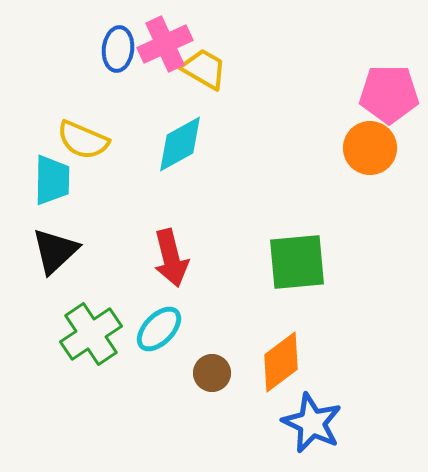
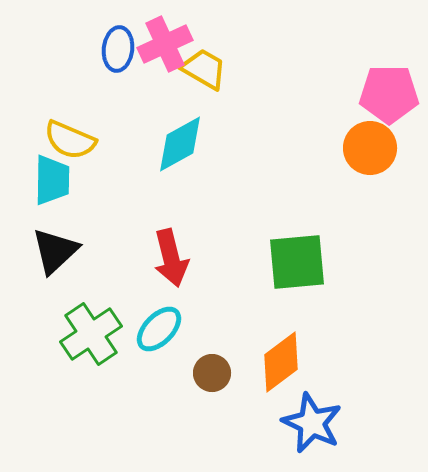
yellow semicircle: moved 13 px left
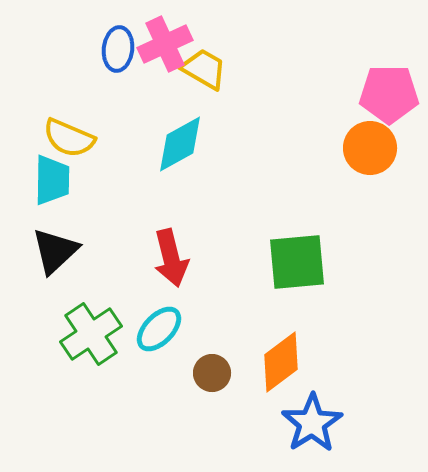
yellow semicircle: moved 1 px left, 2 px up
blue star: rotated 14 degrees clockwise
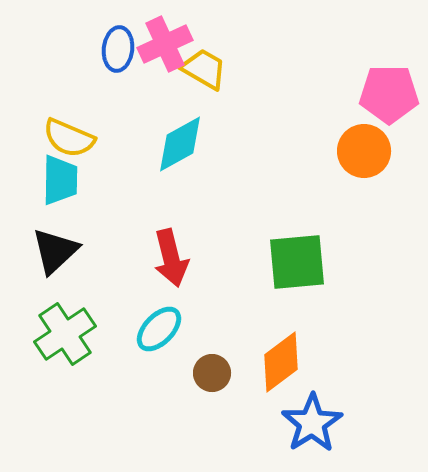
orange circle: moved 6 px left, 3 px down
cyan trapezoid: moved 8 px right
green cross: moved 26 px left
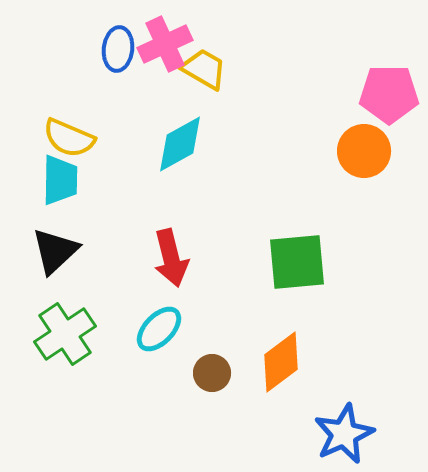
blue star: moved 32 px right, 11 px down; rotated 8 degrees clockwise
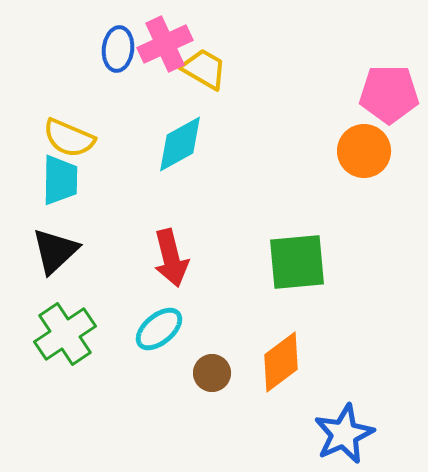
cyan ellipse: rotated 6 degrees clockwise
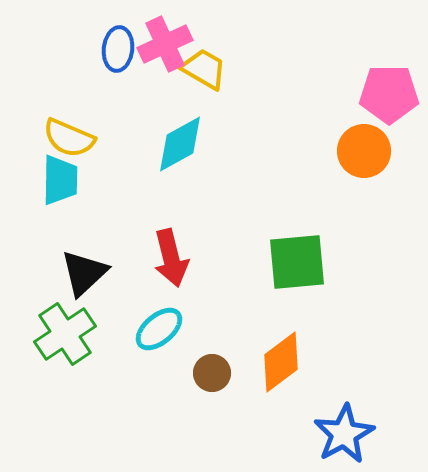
black triangle: moved 29 px right, 22 px down
blue star: rotated 4 degrees counterclockwise
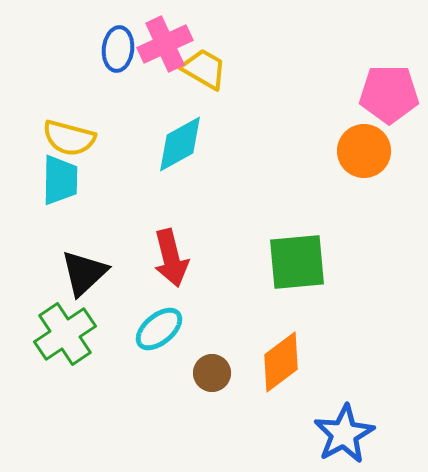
yellow semicircle: rotated 8 degrees counterclockwise
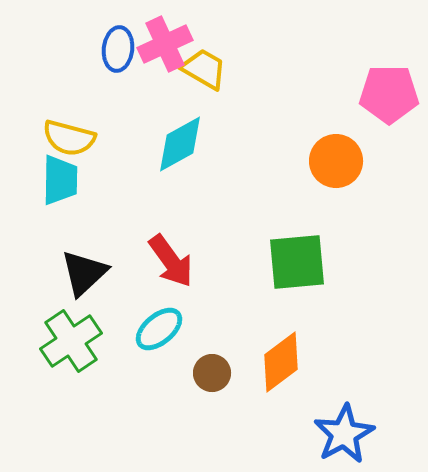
orange circle: moved 28 px left, 10 px down
red arrow: moved 3 px down; rotated 22 degrees counterclockwise
green cross: moved 6 px right, 7 px down
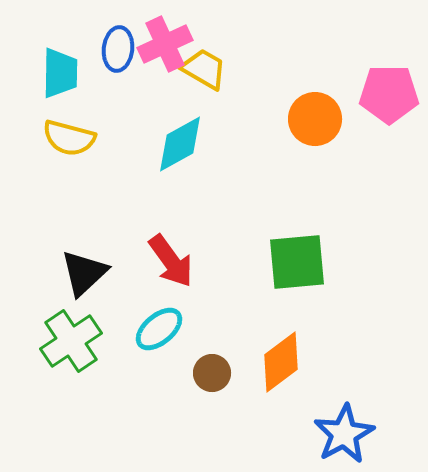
orange circle: moved 21 px left, 42 px up
cyan trapezoid: moved 107 px up
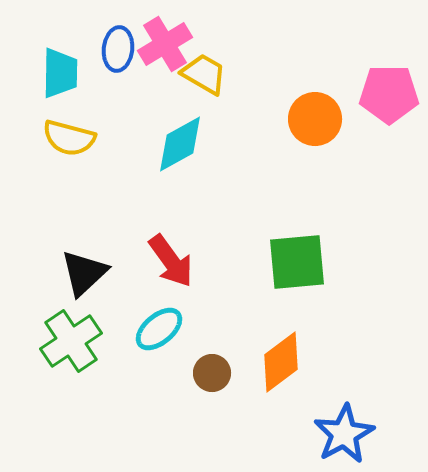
pink cross: rotated 6 degrees counterclockwise
yellow trapezoid: moved 5 px down
